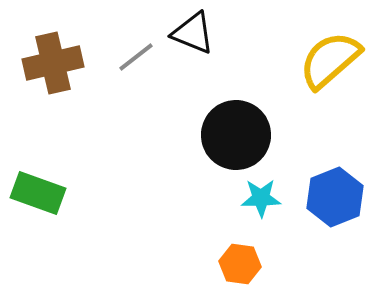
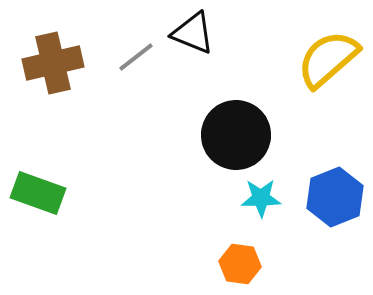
yellow semicircle: moved 2 px left, 1 px up
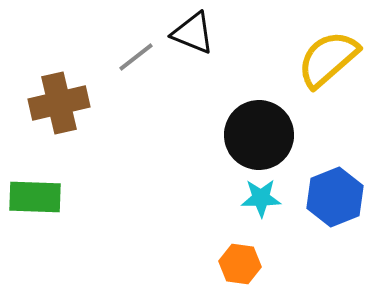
brown cross: moved 6 px right, 40 px down
black circle: moved 23 px right
green rectangle: moved 3 px left, 4 px down; rotated 18 degrees counterclockwise
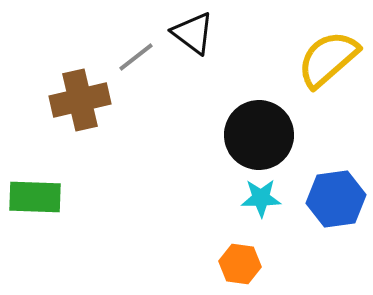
black triangle: rotated 15 degrees clockwise
brown cross: moved 21 px right, 3 px up
blue hexagon: moved 1 px right, 2 px down; rotated 14 degrees clockwise
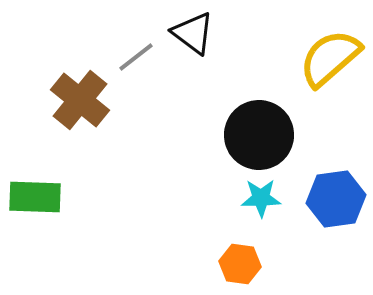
yellow semicircle: moved 2 px right, 1 px up
brown cross: rotated 38 degrees counterclockwise
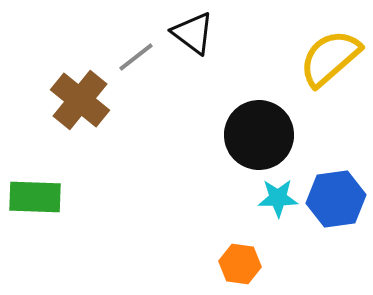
cyan star: moved 17 px right
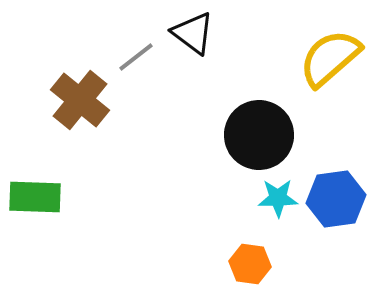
orange hexagon: moved 10 px right
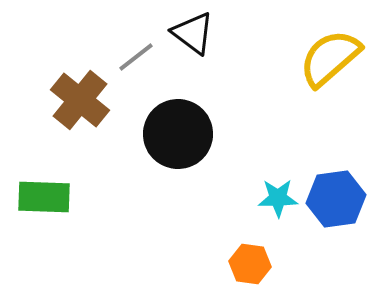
black circle: moved 81 px left, 1 px up
green rectangle: moved 9 px right
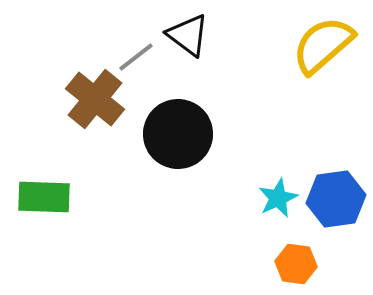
black triangle: moved 5 px left, 2 px down
yellow semicircle: moved 7 px left, 13 px up
brown cross: moved 15 px right, 1 px up
cyan star: rotated 24 degrees counterclockwise
orange hexagon: moved 46 px right
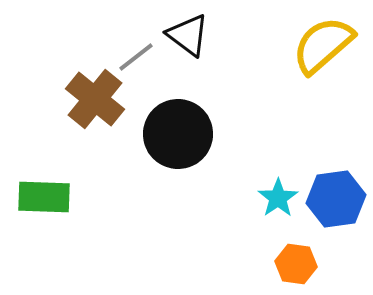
cyan star: rotated 9 degrees counterclockwise
